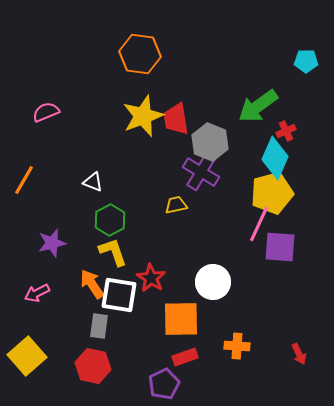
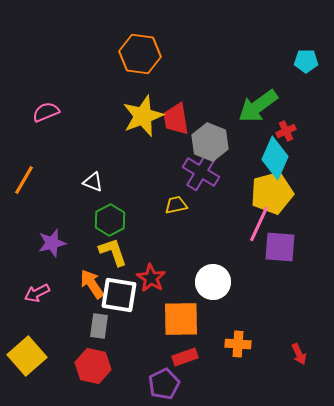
orange cross: moved 1 px right, 2 px up
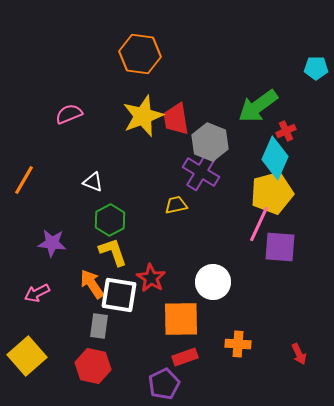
cyan pentagon: moved 10 px right, 7 px down
pink semicircle: moved 23 px right, 2 px down
purple star: rotated 20 degrees clockwise
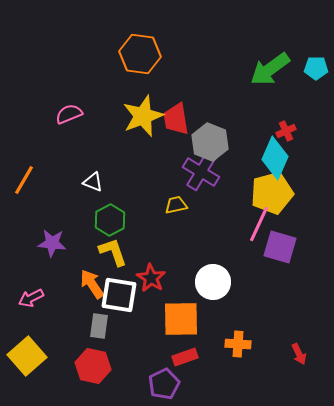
green arrow: moved 12 px right, 37 px up
purple square: rotated 12 degrees clockwise
pink arrow: moved 6 px left, 5 px down
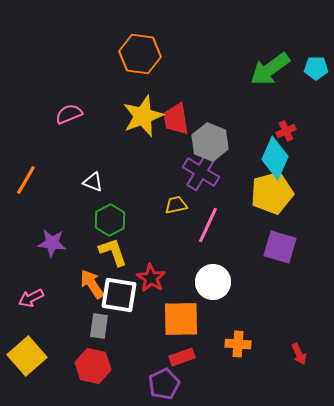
orange line: moved 2 px right
pink line: moved 51 px left, 1 px down
red rectangle: moved 3 px left
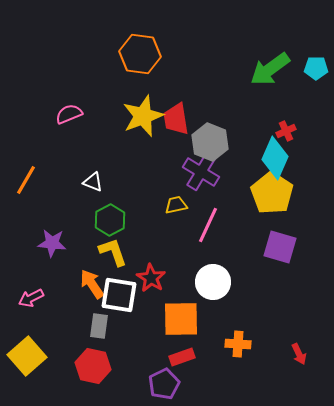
yellow pentagon: rotated 24 degrees counterclockwise
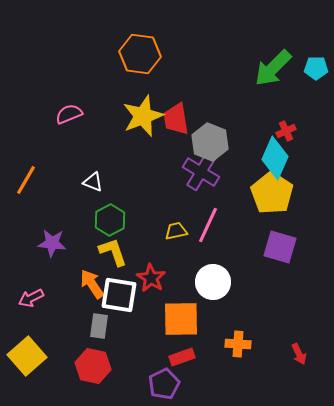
green arrow: moved 3 px right, 1 px up; rotated 9 degrees counterclockwise
yellow trapezoid: moved 26 px down
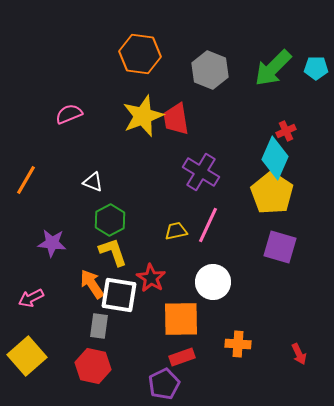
gray hexagon: moved 72 px up
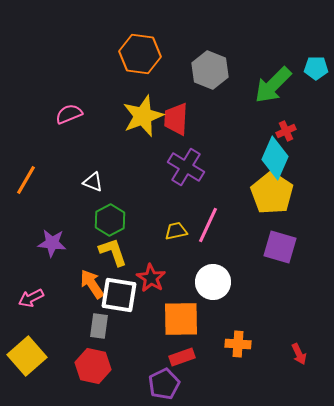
green arrow: moved 17 px down
red trapezoid: rotated 12 degrees clockwise
purple cross: moved 15 px left, 5 px up
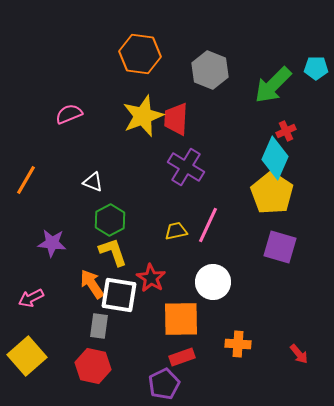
red arrow: rotated 15 degrees counterclockwise
